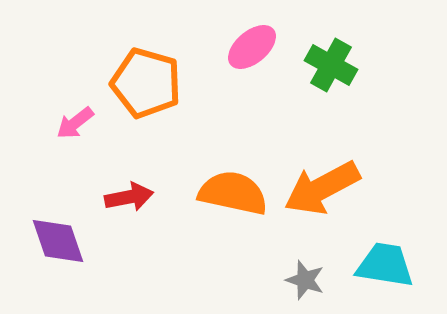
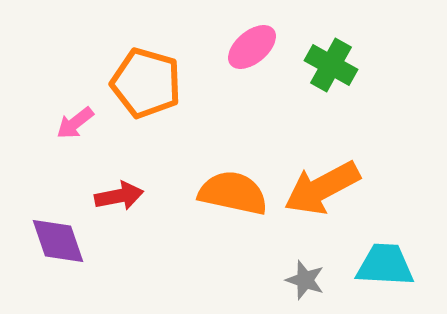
red arrow: moved 10 px left, 1 px up
cyan trapezoid: rotated 6 degrees counterclockwise
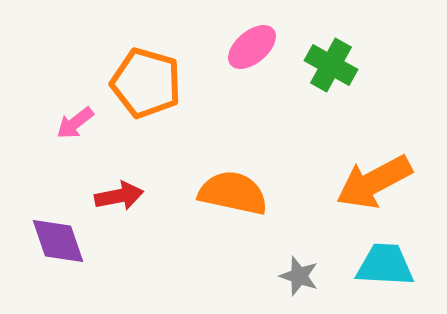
orange arrow: moved 52 px right, 6 px up
gray star: moved 6 px left, 4 px up
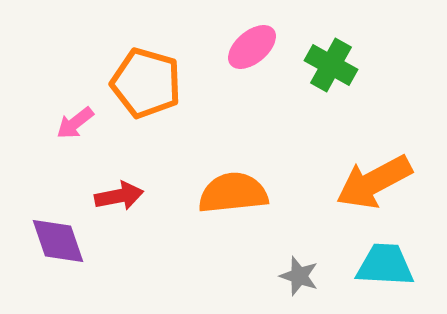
orange semicircle: rotated 18 degrees counterclockwise
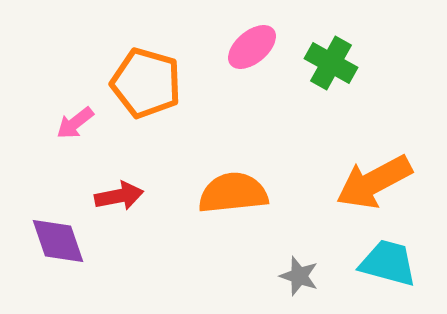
green cross: moved 2 px up
cyan trapezoid: moved 3 px right, 2 px up; rotated 12 degrees clockwise
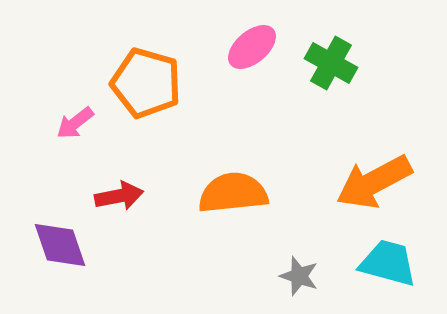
purple diamond: moved 2 px right, 4 px down
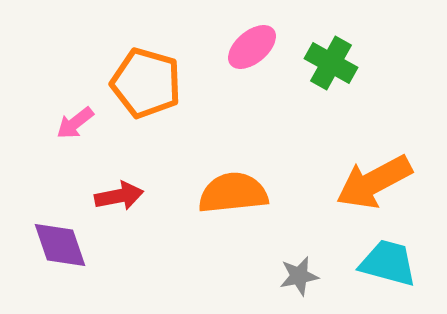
gray star: rotated 30 degrees counterclockwise
